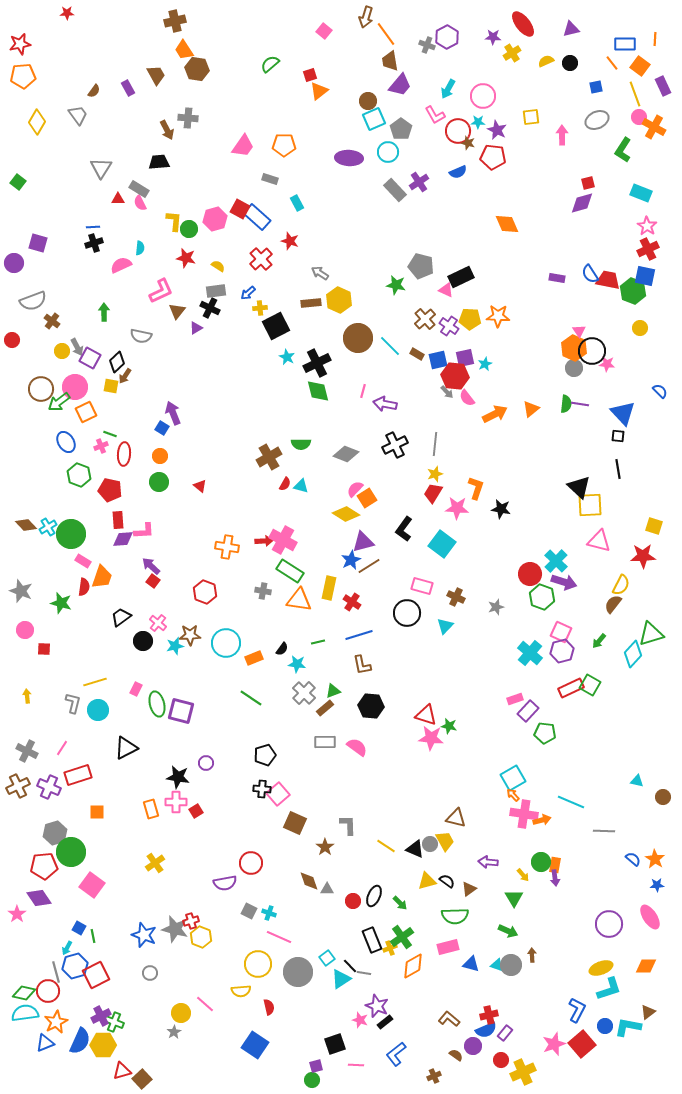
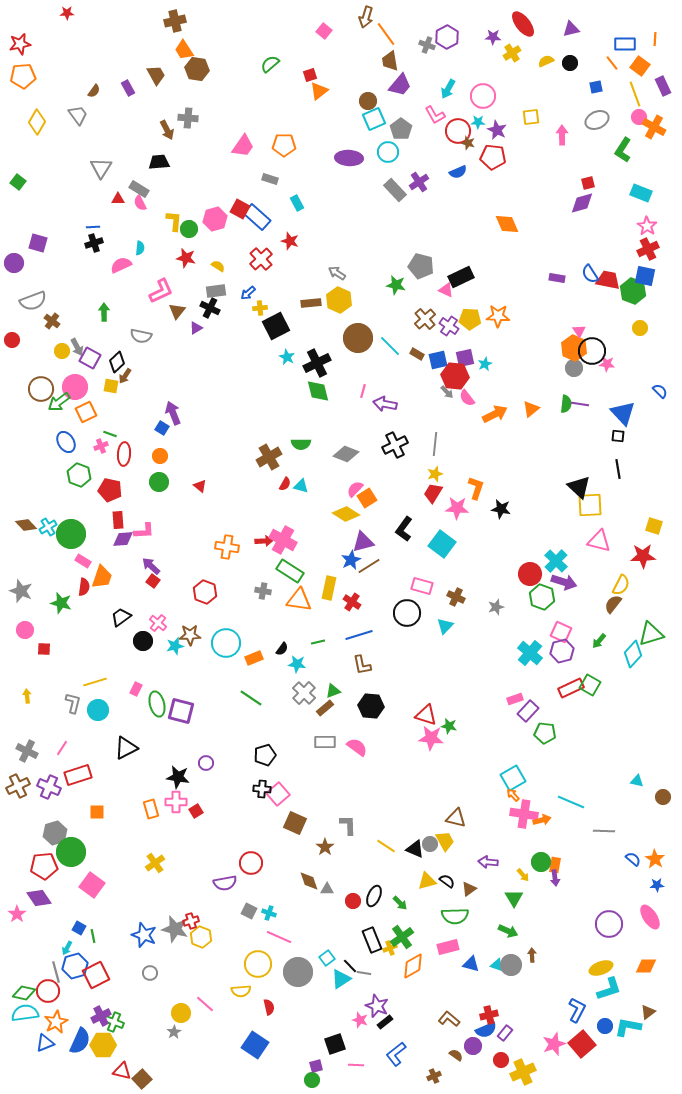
gray arrow at (320, 273): moved 17 px right
red triangle at (122, 1071): rotated 30 degrees clockwise
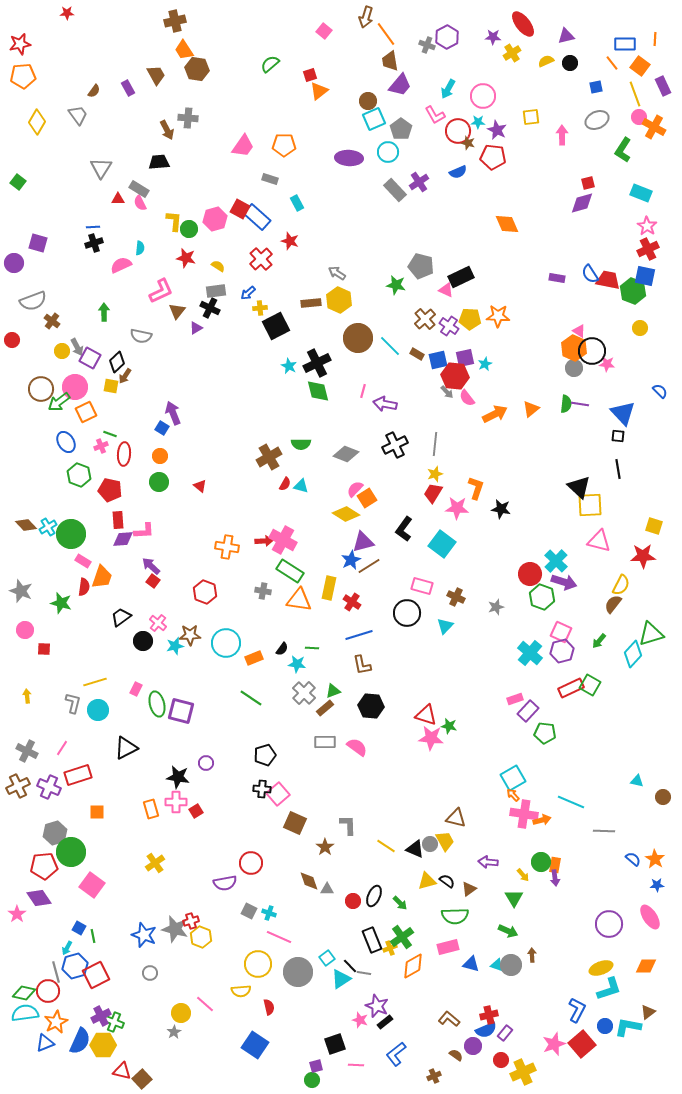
purple triangle at (571, 29): moved 5 px left, 7 px down
pink triangle at (579, 331): rotated 24 degrees counterclockwise
cyan star at (287, 357): moved 2 px right, 9 px down
green line at (318, 642): moved 6 px left, 6 px down; rotated 16 degrees clockwise
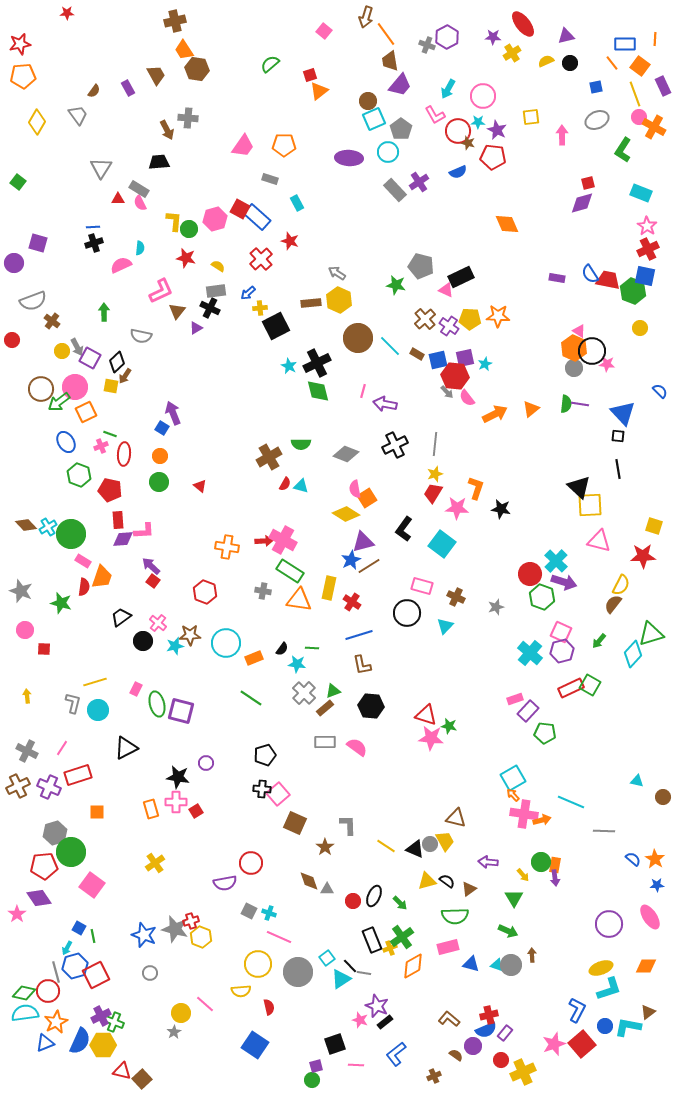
pink semicircle at (355, 489): rotated 54 degrees counterclockwise
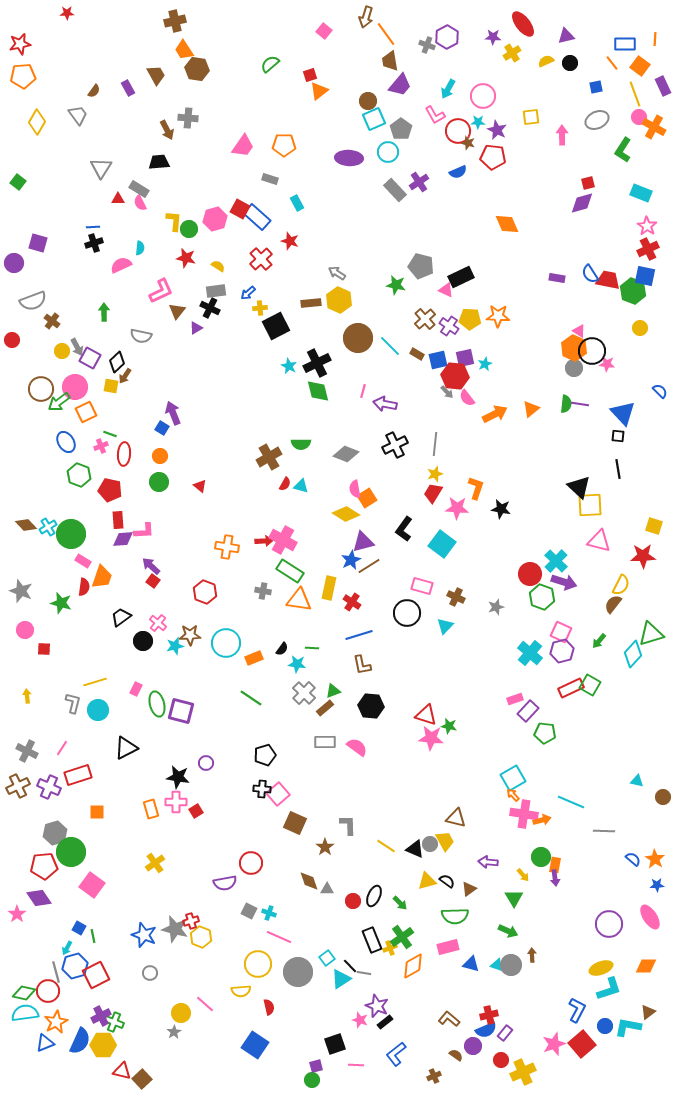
green circle at (541, 862): moved 5 px up
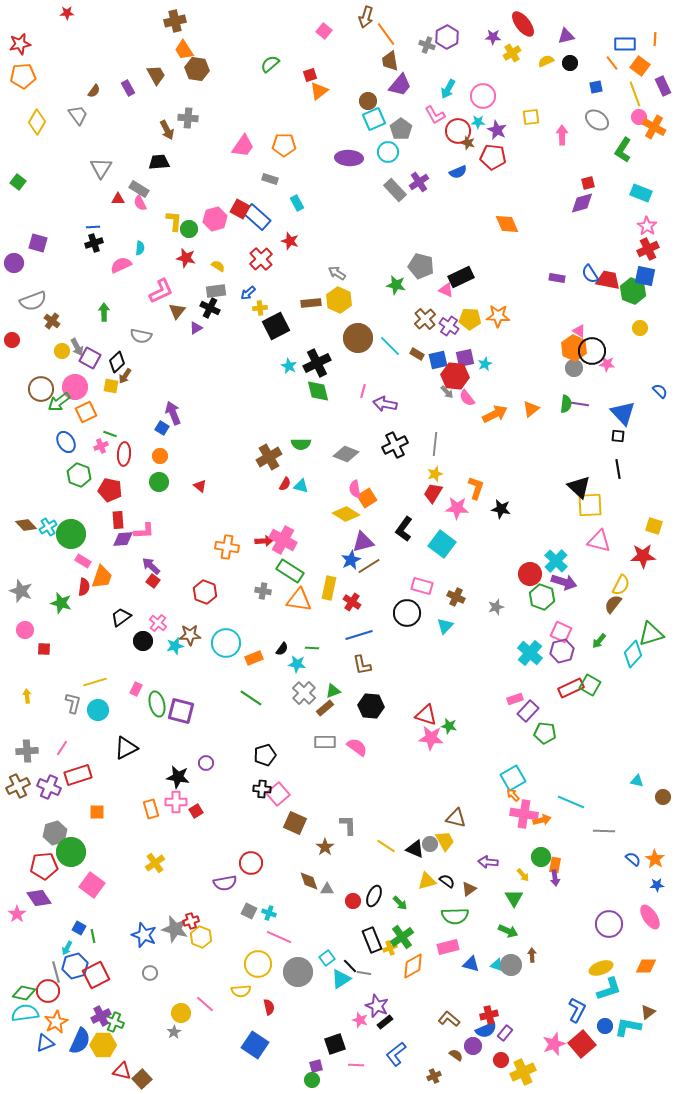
gray ellipse at (597, 120): rotated 60 degrees clockwise
gray cross at (27, 751): rotated 30 degrees counterclockwise
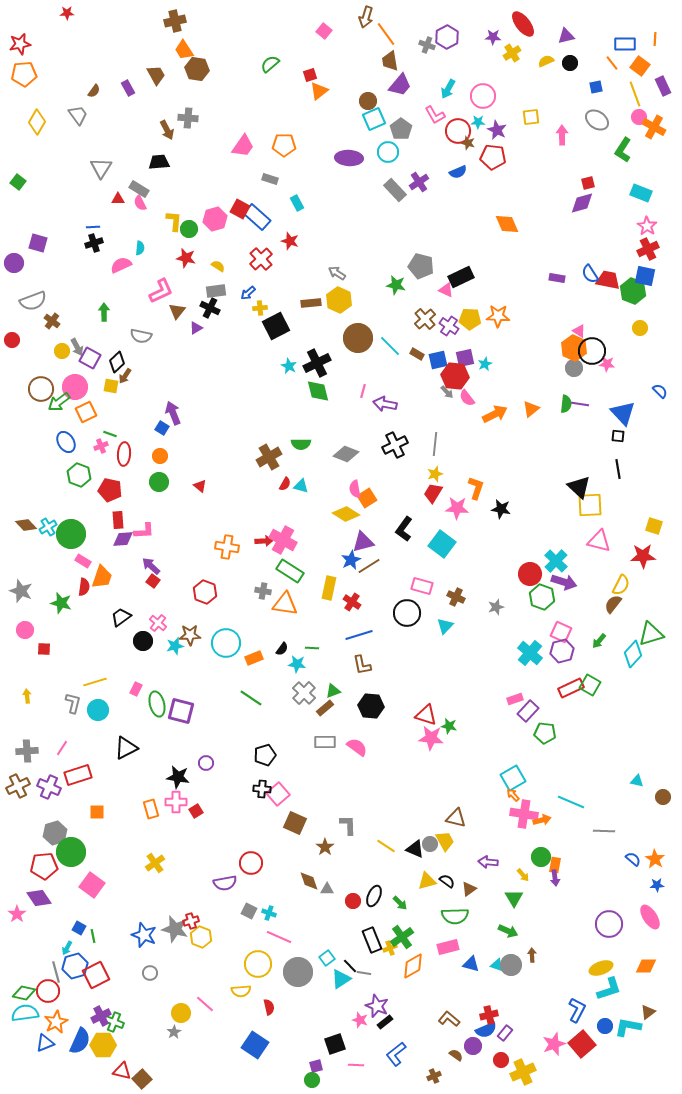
orange pentagon at (23, 76): moved 1 px right, 2 px up
orange triangle at (299, 600): moved 14 px left, 4 px down
